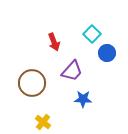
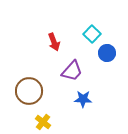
brown circle: moved 3 px left, 8 px down
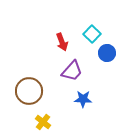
red arrow: moved 8 px right
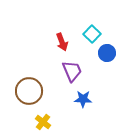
purple trapezoid: rotated 65 degrees counterclockwise
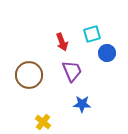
cyan square: rotated 30 degrees clockwise
brown circle: moved 16 px up
blue star: moved 1 px left, 5 px down
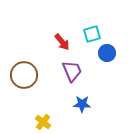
red arrow: rotated 18 degrees counterclockwise
brown circle: moved 5 px left
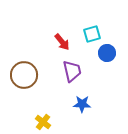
purple trapezoid: rotated 10 degrees clockwise
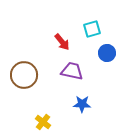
cyan square: moved 5 px up
purple trapezoid: rotated 65 degrees counterclockwise
